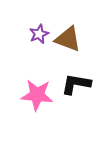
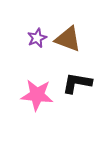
purple star: moved 2 px left, 4 px down
black L-shape: moved 1 px right, 1 px up
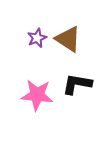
brown triangle: rotated 12 degrees clockwise
black L-shape: moved 1 px down
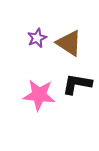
brown triangle: moved 1 px right, 4 px down
pink star: moved 2 px right
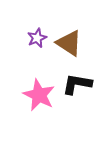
pink star: rotated 20 degrees clockwise
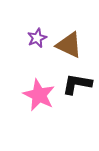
brown triangle: moved 2 px down; rotated 8 degrees counterclockwise
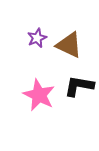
black L-shape: moved 2 px right, 2 px down
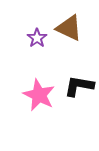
purple star: rotated 12 degrees counterclockwise
brown triangle: moved 17 px up
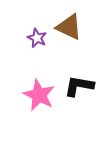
brown triangle: moved 1 px up
purple star: rotated 12 degrees counterclockwise
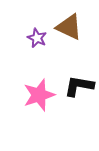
pink star: rotated 28 degrees clockwise
